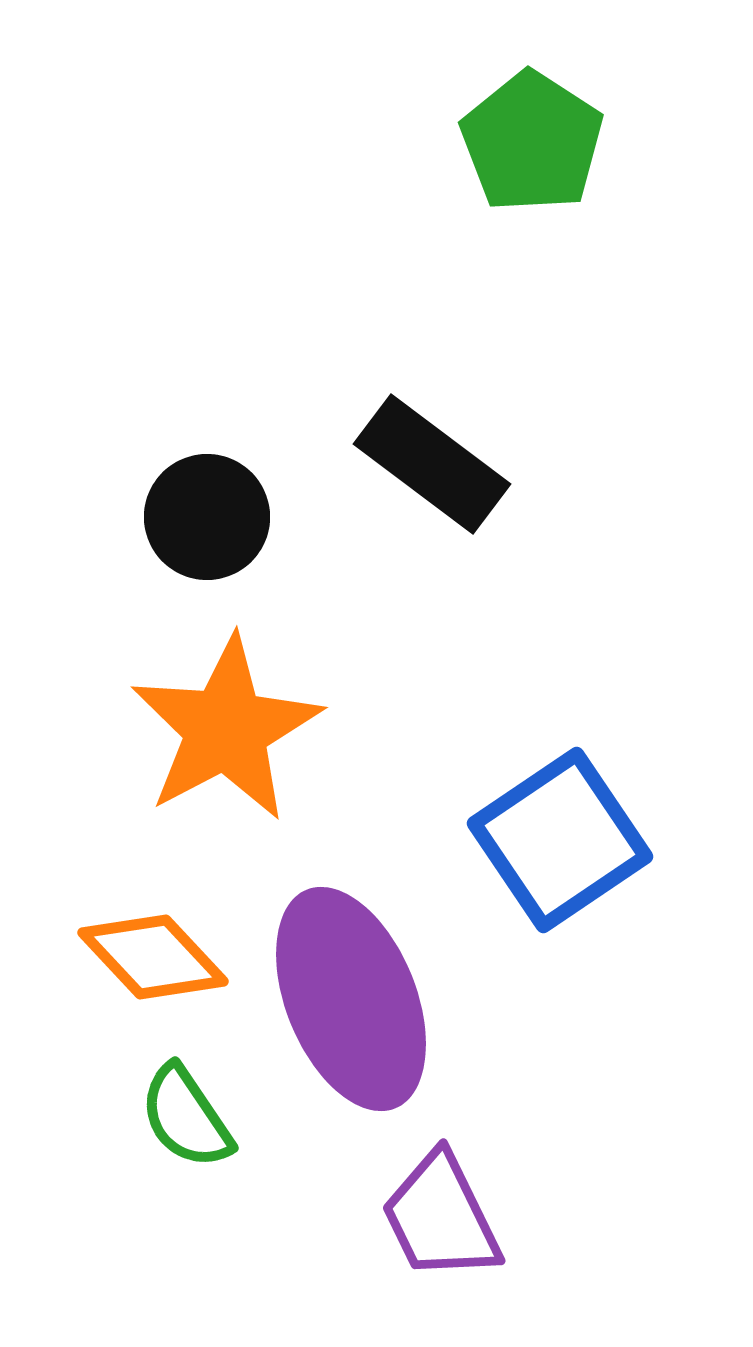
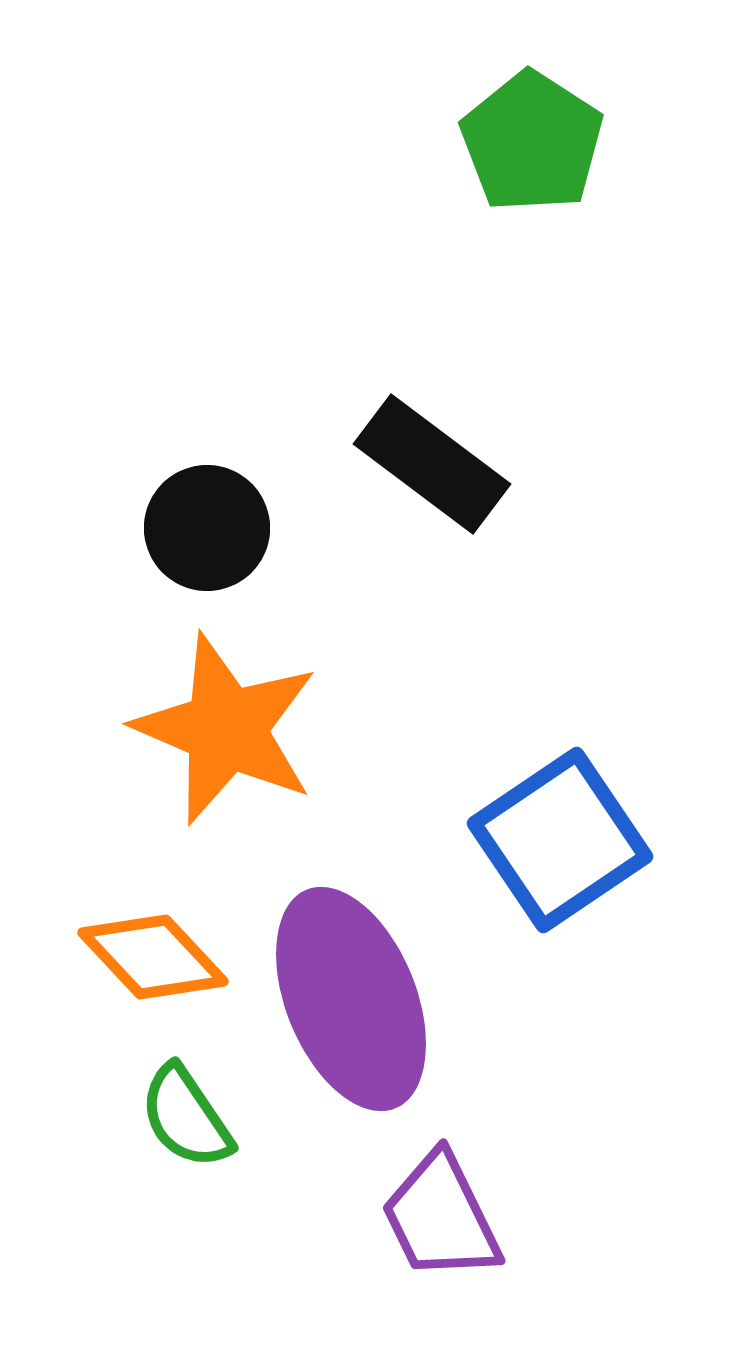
black circle: moved 11 px down
orange star: rotated 21 degrees counterclockwise
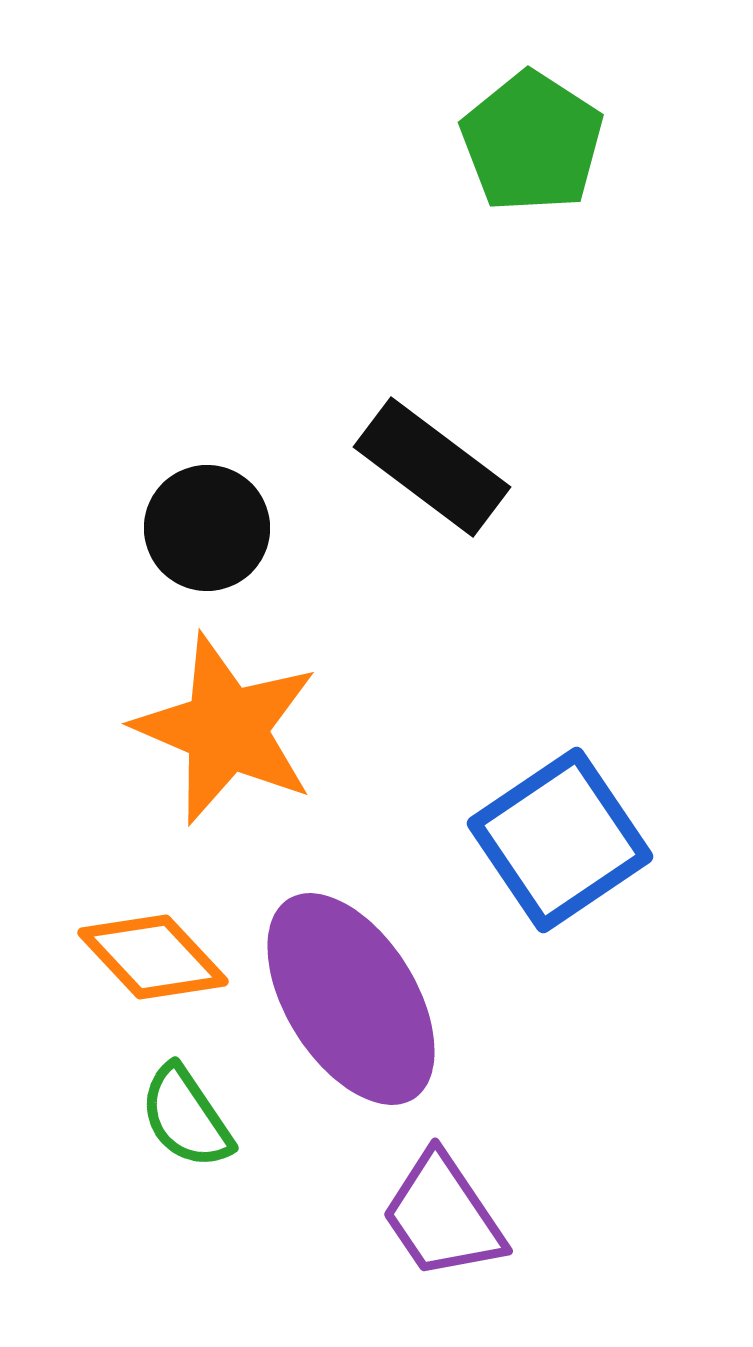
black rectangle: moved 3 px down
purple ellipse: rotated 10 degrees counterclockwise
purple trapezoid: moved 2 px right, 1 px up; rotated 8 degrees counterclockwise
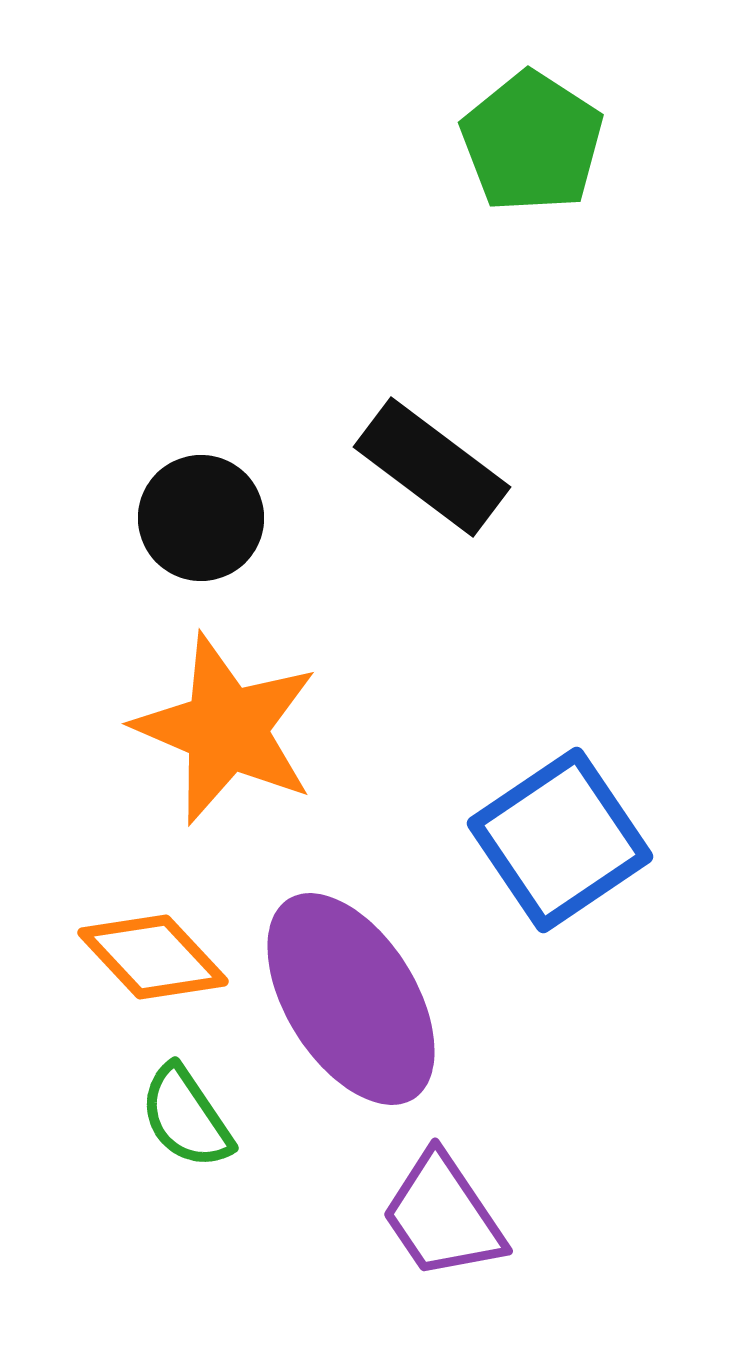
black circle: moved 6 px left, 10 px up
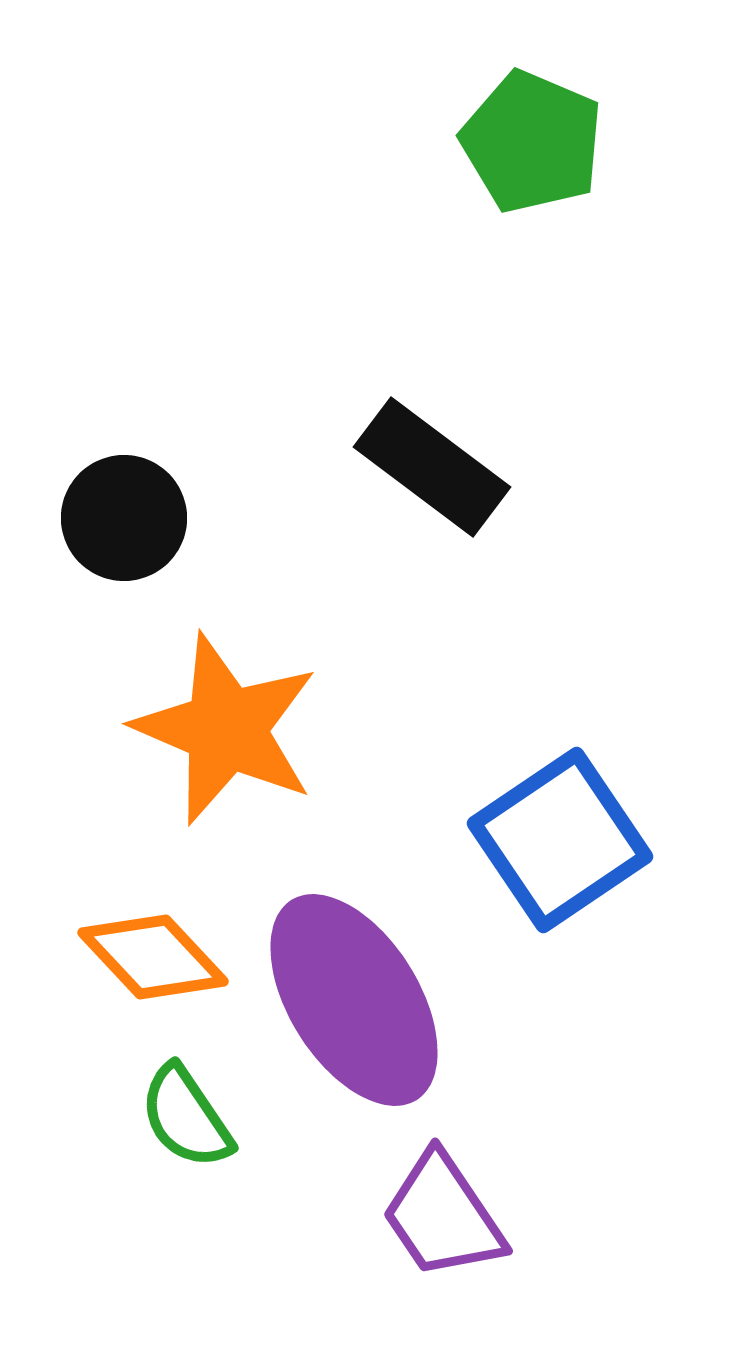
green pentagon: rotated 10 degrees counterclockwise
black circle: moved 77 px left
purple ellipse: moved 3 px right, 1 px down
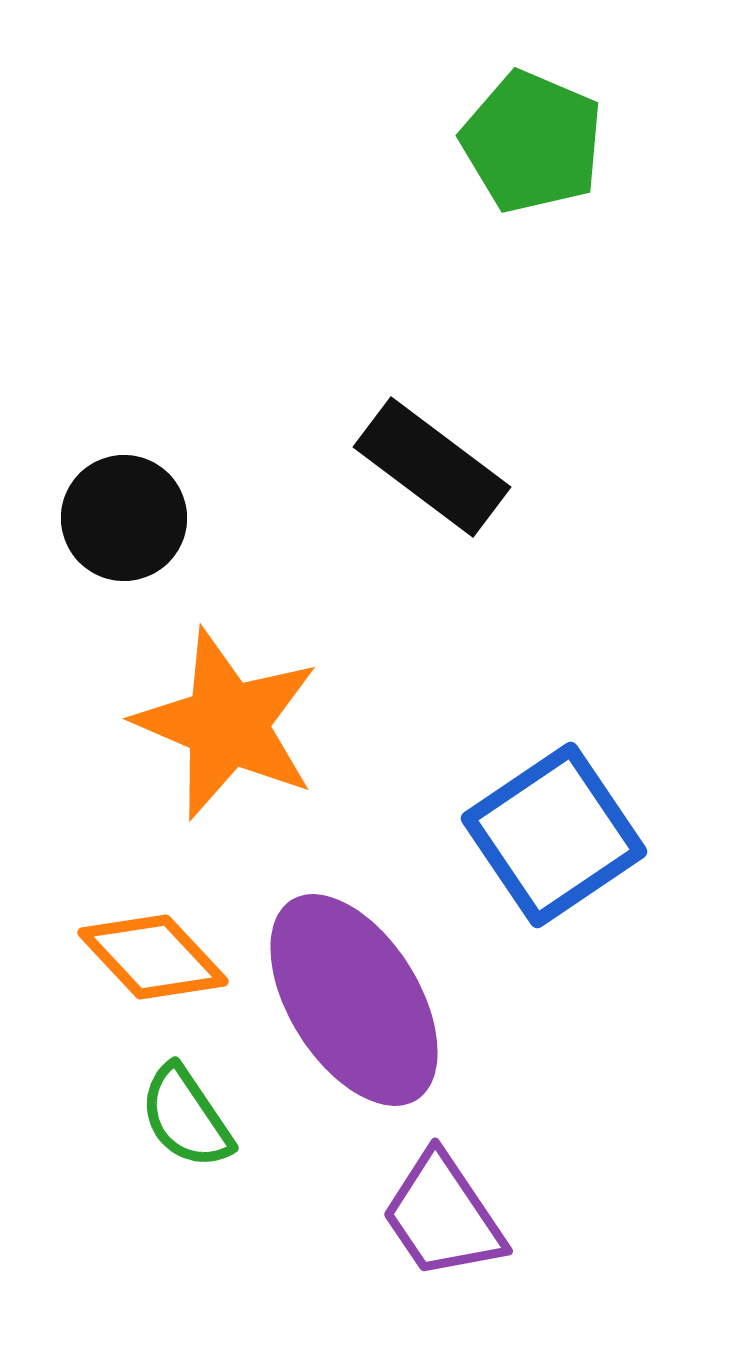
orange star: moved 1 px right, 5 px up
blue square: moved 6 px left, 5 px up
